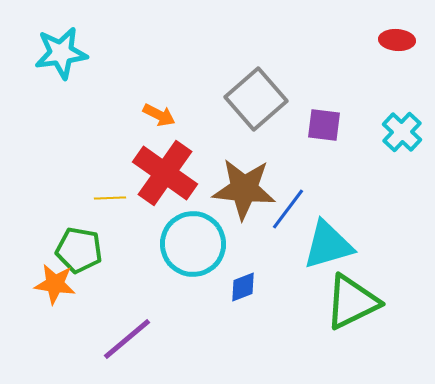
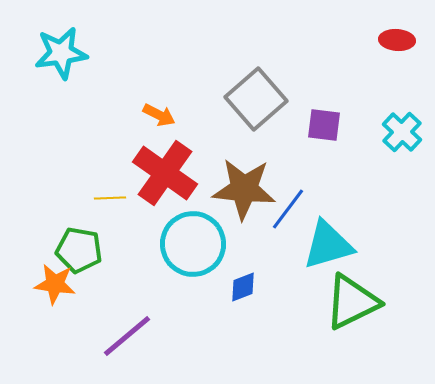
purple line: moved 3 px up
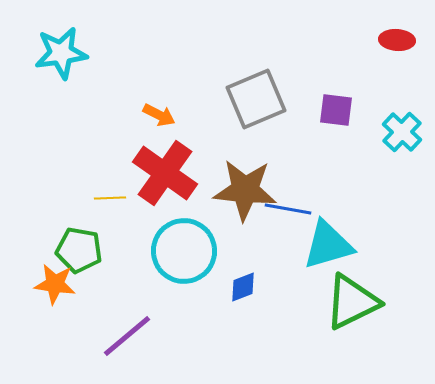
gray square: rotated 18 degrees clockwise
purple square: moved 12 px right, 15 px up
brown star: moved 1 px right, 1 px down
blue line: rotated 63 degrees clockwise
cyan circle: moved 9 px left, 7 px down
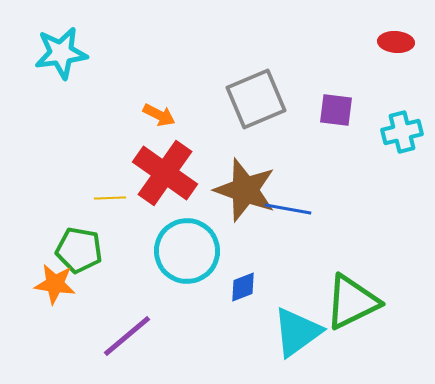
red ellipse: moved 1 px left, 2 px down
cyan cross: rotated 33 degrees clockwise
brown star: rotated 14 degrees clockwise
cyan triangle: moved 31 px left, 87 px down; rotated 20 degrees counterclockwise
cyan circle: moved 3 px right
